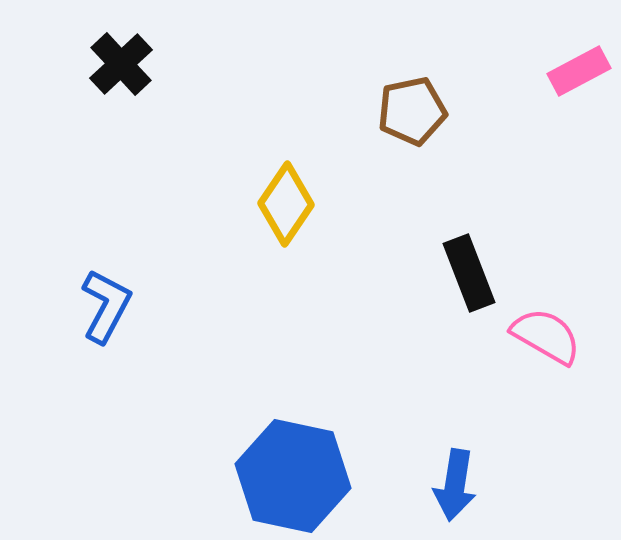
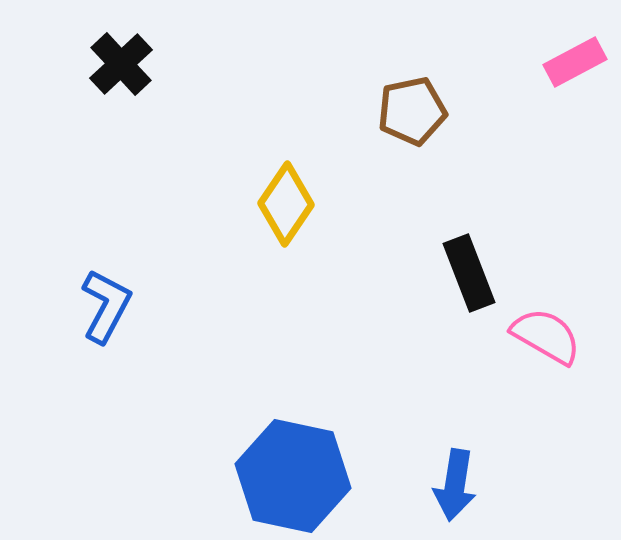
pink rectangle: moved 4 px left, 9 px up
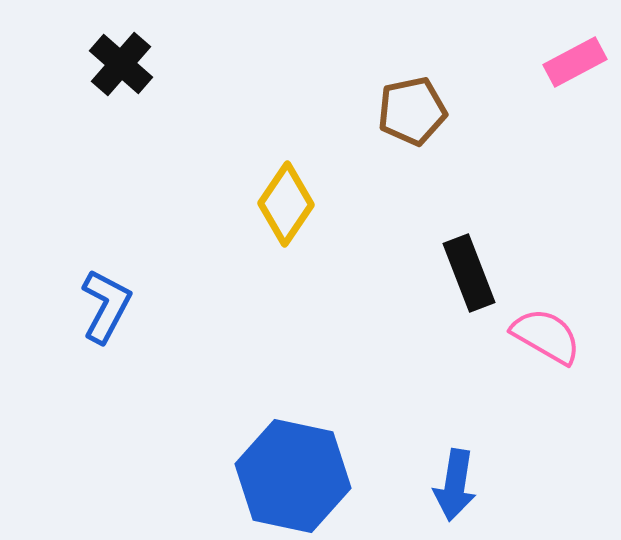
black cross: rotated 6 degrees counterclockwise
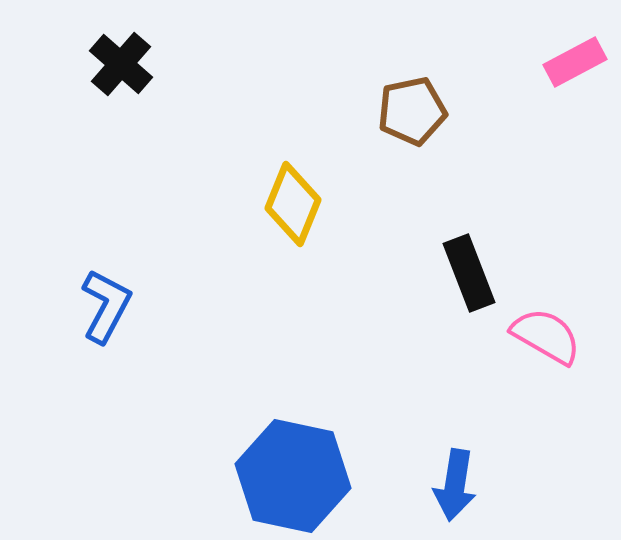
yellow diamond: moved 7 px right; rotated 12 degrees counterclockwise
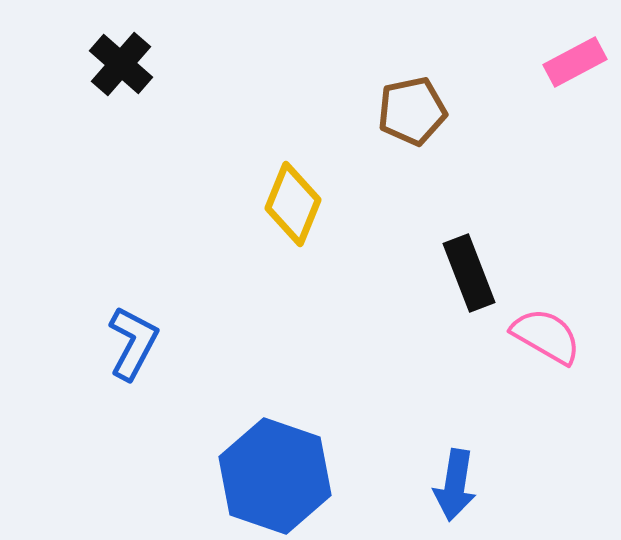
blue L-shape: moved 27 px right, 37 px down
blue hexagon: moved 18 px left; rotated 7 degrees clockwise
